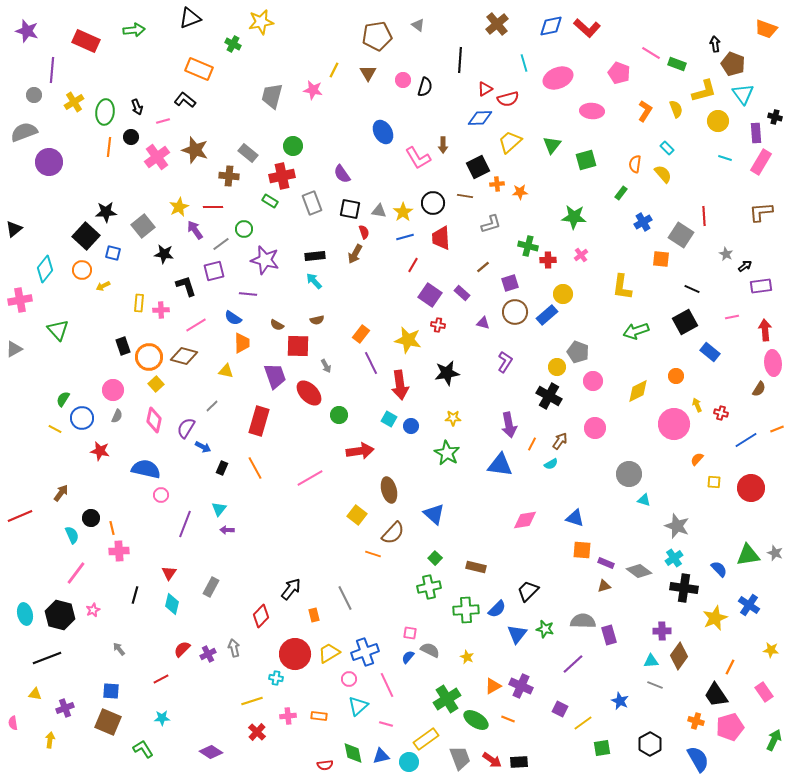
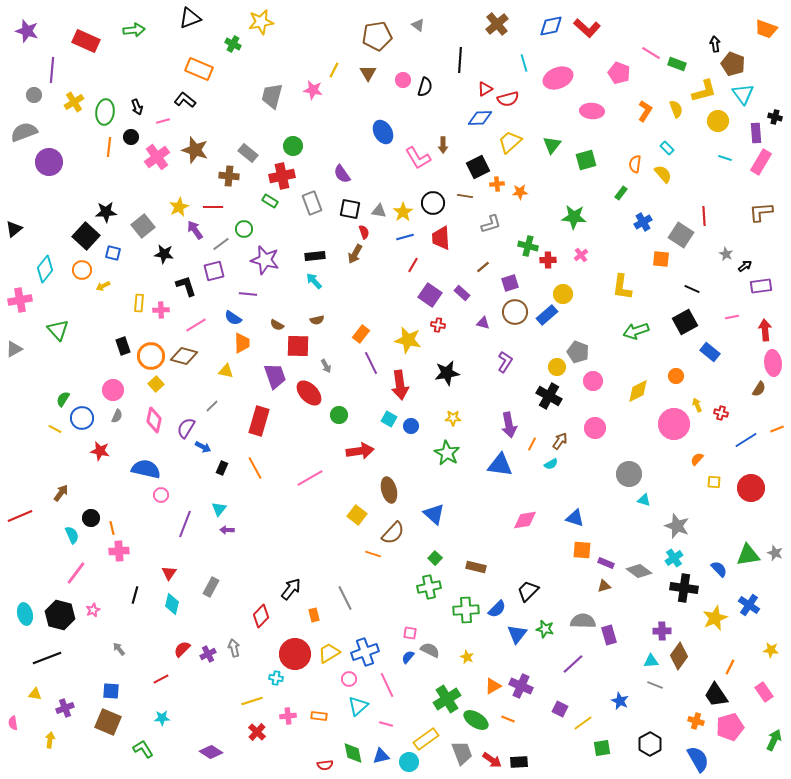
orange circle at (149, 357): moved 2 px right, 1 px up
gray trapezoid at (460, 758): moved 2 px right, 5 px up
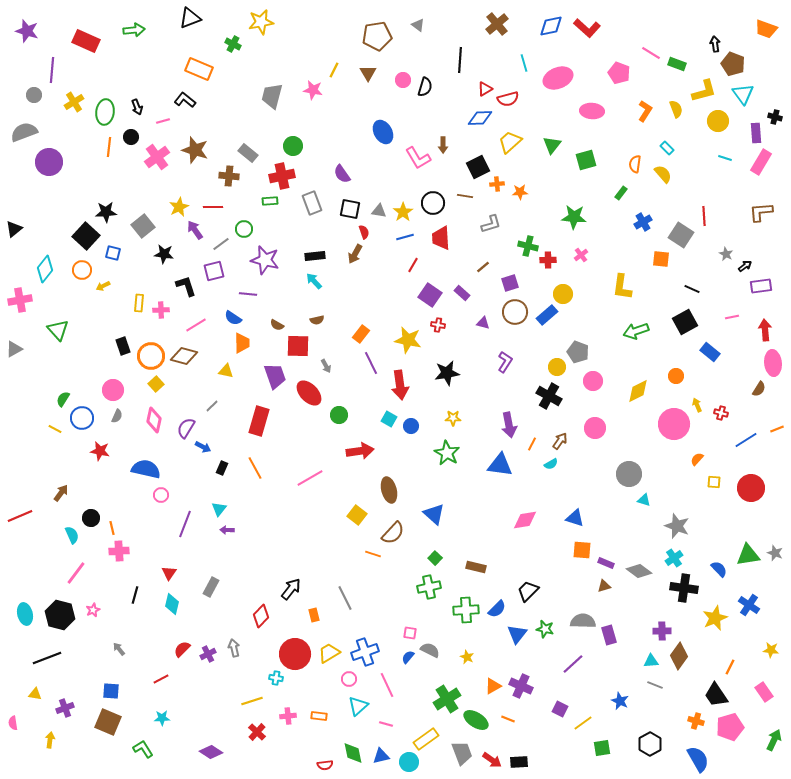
green rectangle at (270, 201): rotated 35 degrees counterclockwise
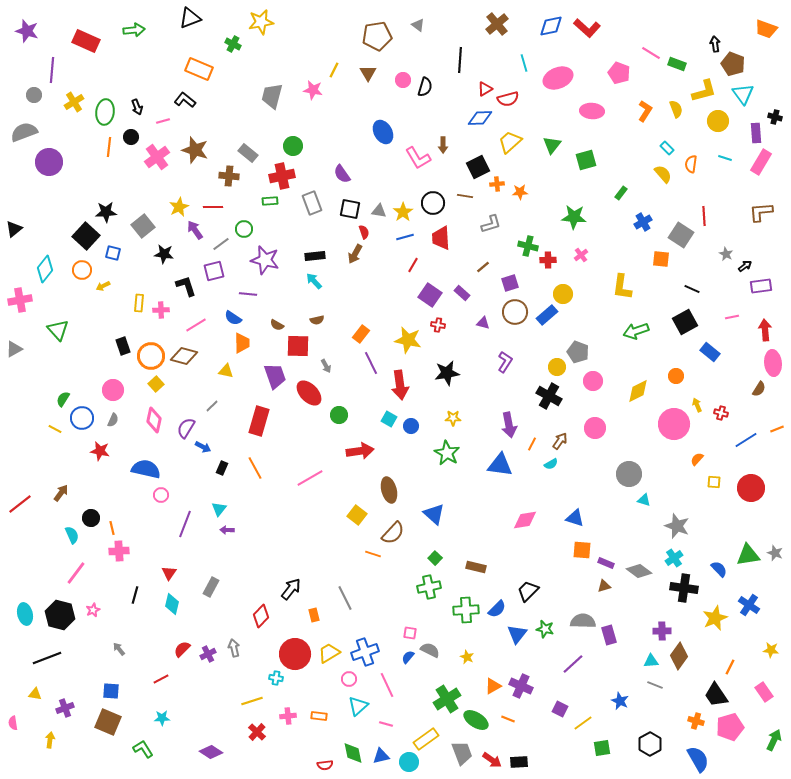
orange semicircle at (635, 164): moved 56 px right
gray semicircle at (117, 416): moved 4 px left, 4 px down
red line at (20, 516): moved 12 px up; rotated 15 degrees counterclockwise
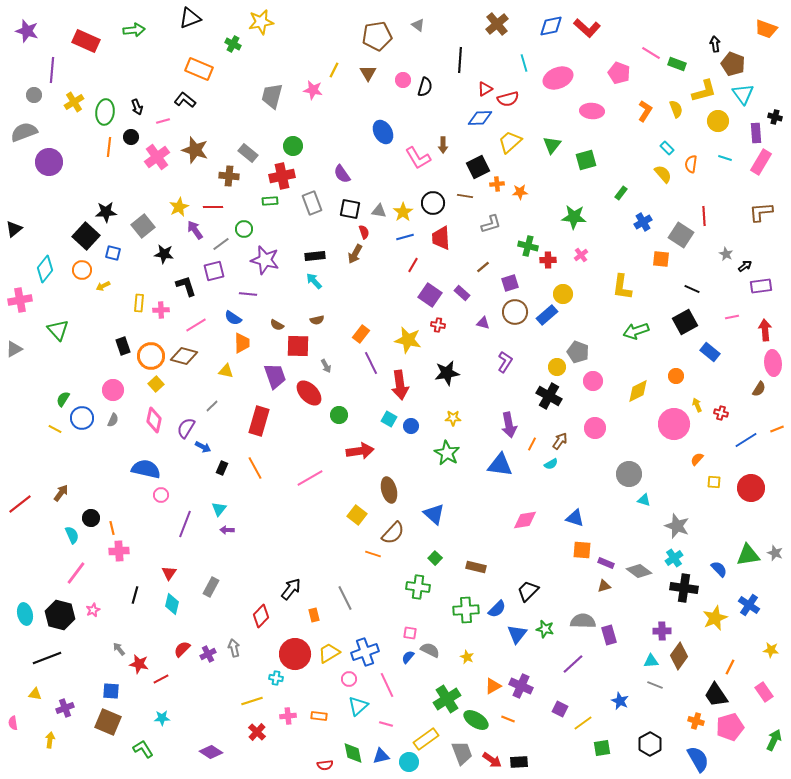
red star at (100, 451): moved 39 px right, 213 px down
green cross at (429, 587): moved 11 px left; rotated 20 degrees clockwise
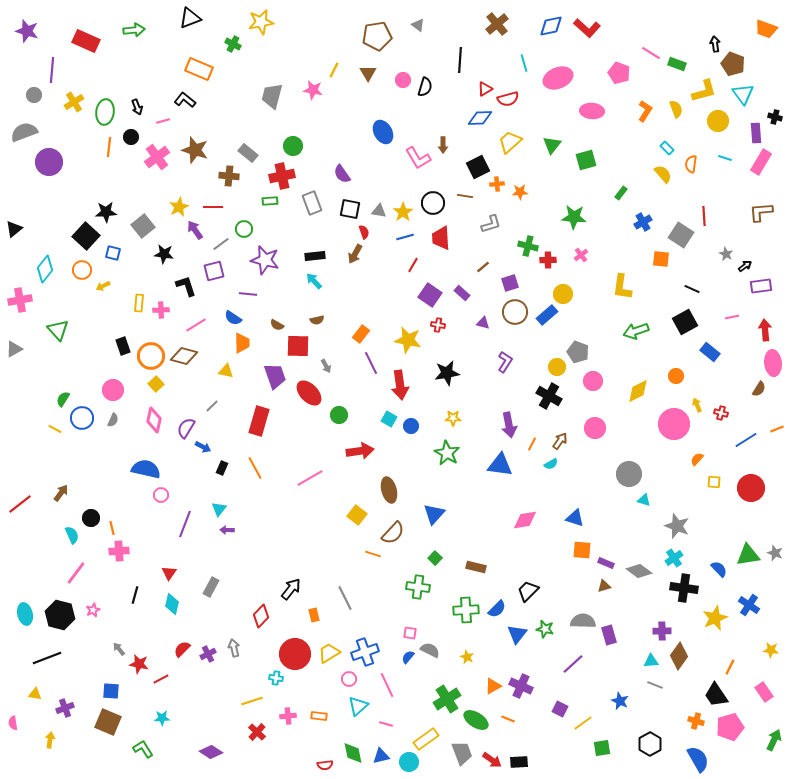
blue triangle at (434, 514): rotated 30 degrees clockwise
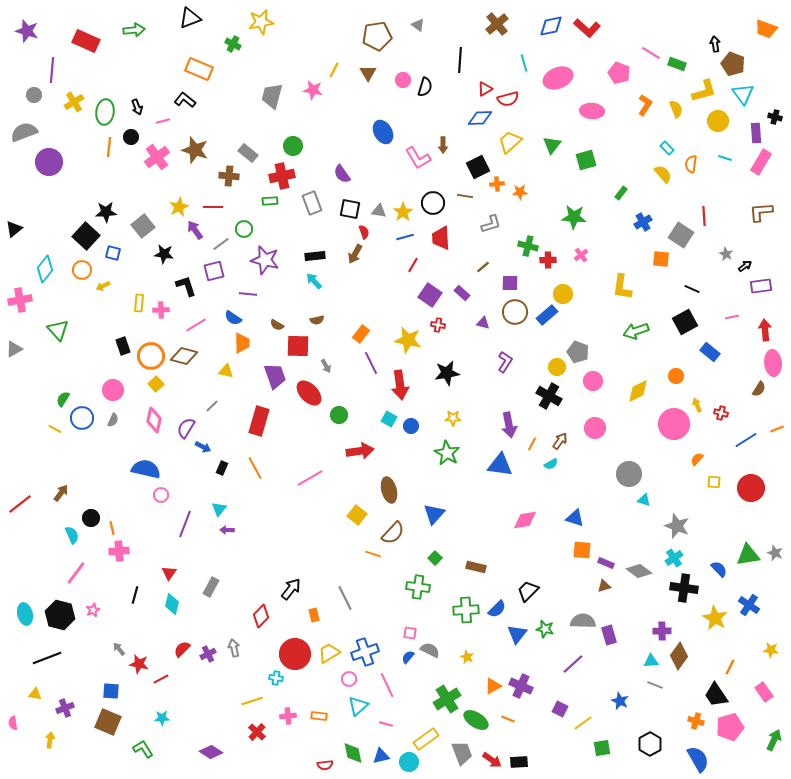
orange L-shape at (645, 111): moved 6 px up
purple square at (510, 283): rotated 18 degrees clockwise
yellow star at (715, 618): rotated 20 degrees counterclockwise
